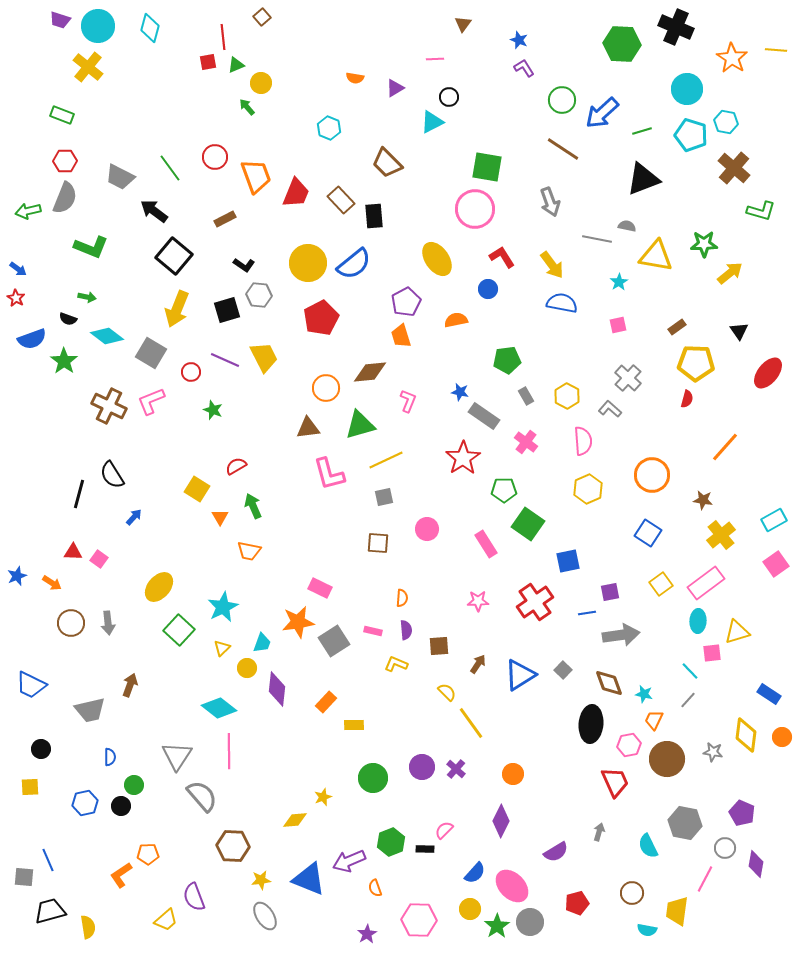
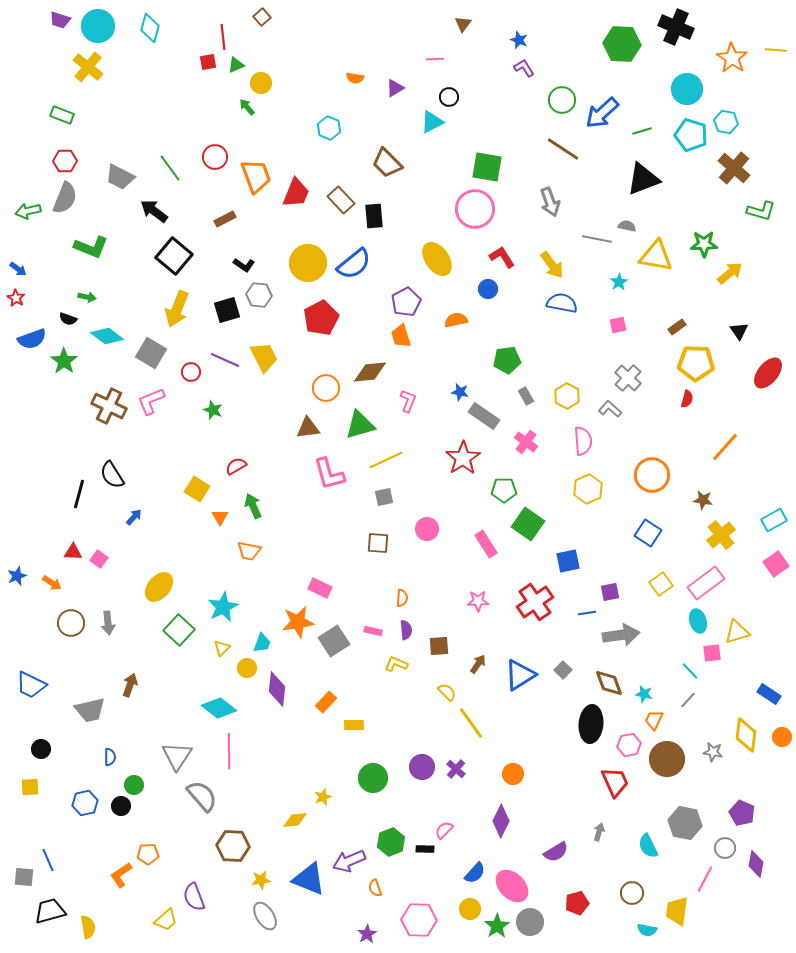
cyan ellipse at (698, 621): rotated 20 degrees counterclockwise
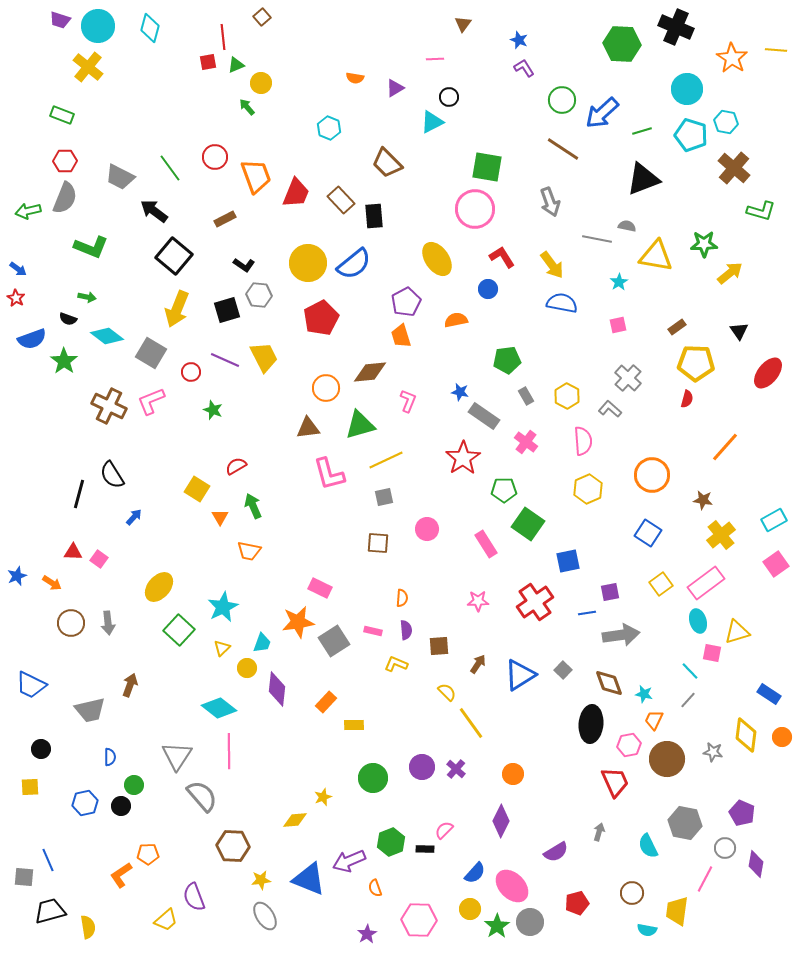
pink square at (712, 653): rotated 18 degrees clockwise
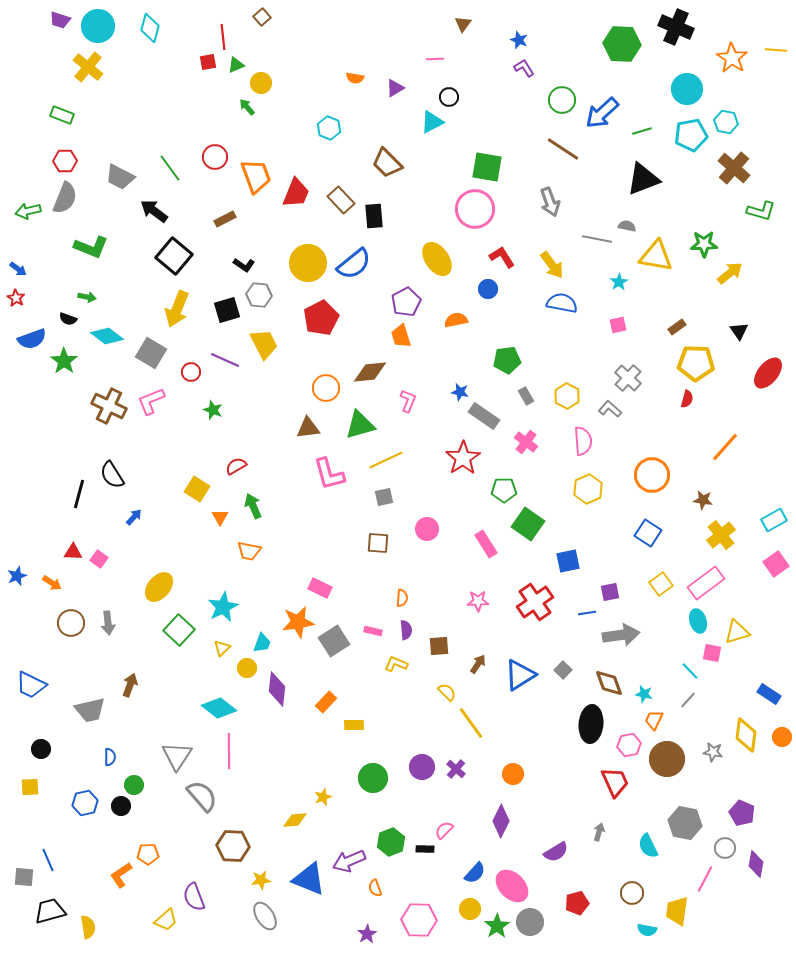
cyan pentagon at (691, 135): rotated 28 degrees counterclockwise
yellow trapezoid at (264, 357): moved 13 px up
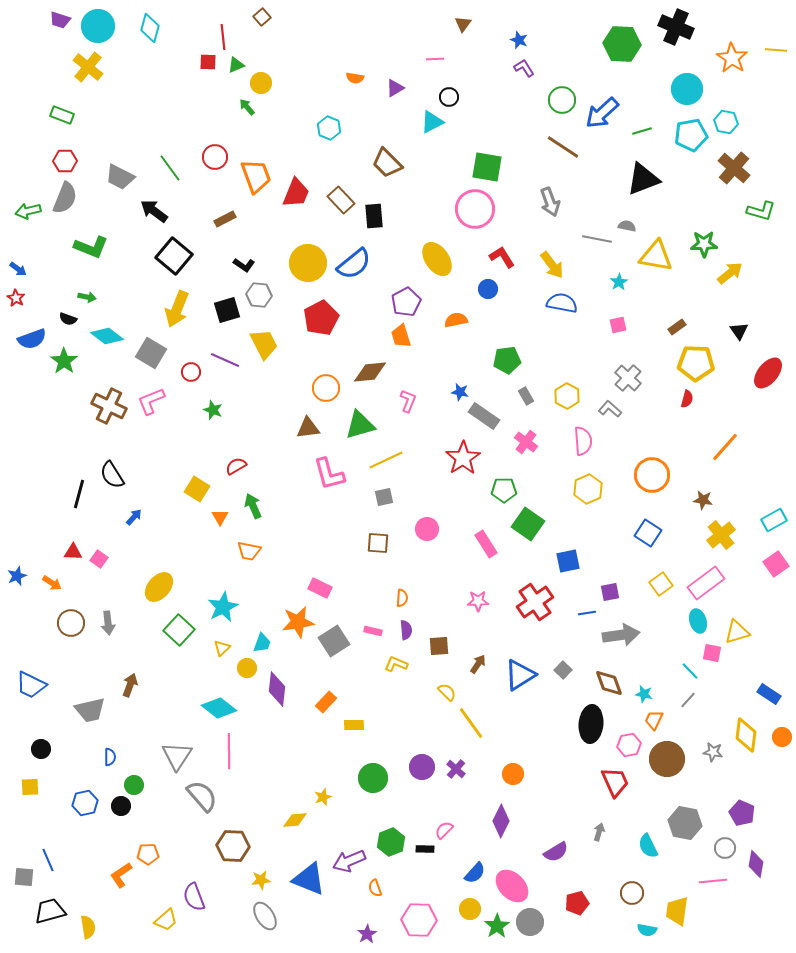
red square at (208, 62): rotated 12 degrees clockwise
brown line at (563, 149): moved 2 px up
pink line at (705, 879): moved 8 px right, 2 px down; rotated 56 degrees clockwise
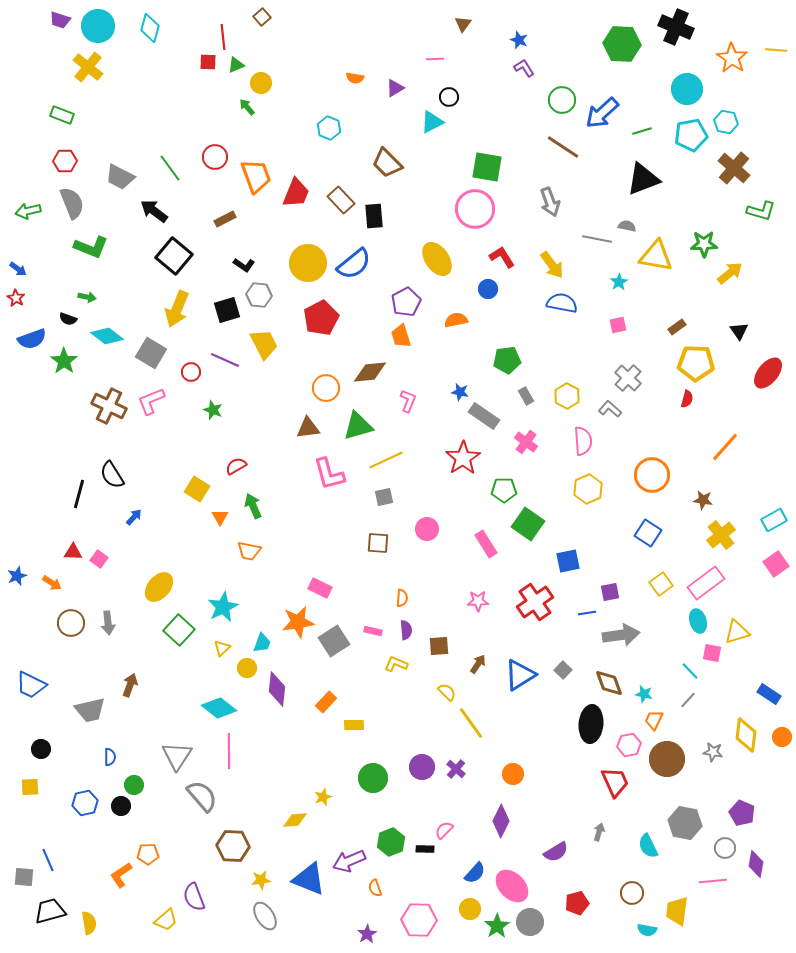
gray semicircle at (65, 198): moved 7 px right, 5 px down; rotated 44 degrees counterclockwise
green triangle at (360, 425): moved 2 px left, 1 px down
yellow semicircle at (88, 927): moved 1 px right, 4 px up
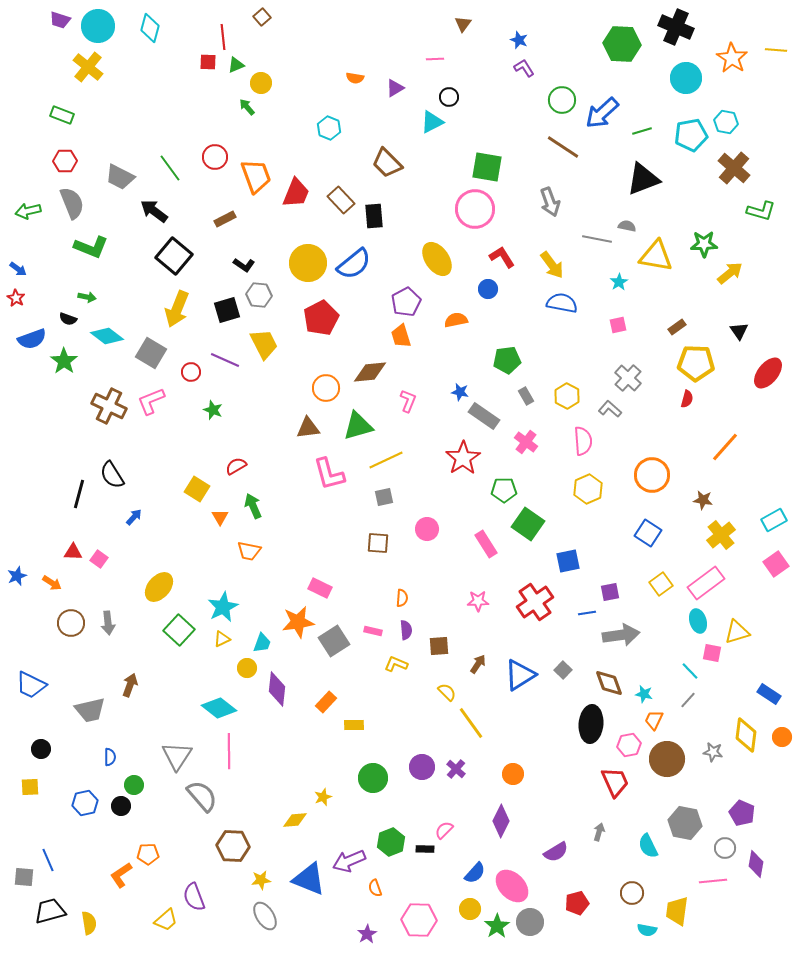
cyan circle at (687, 89): moved 1 px left, 11 px up
yellow triangle at (222, 648): moved 9 px up; rotated 18 degrees clockwise
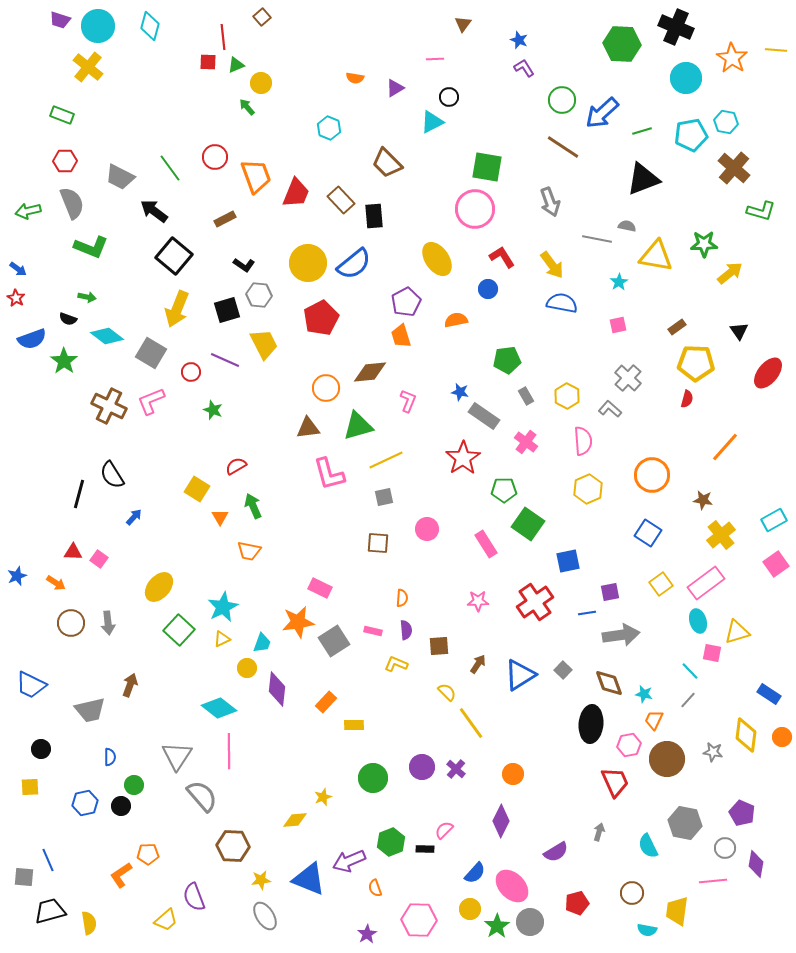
cyan diamond at (150, 28): moved 2 px up
orange arrow at (52, 583): moved 4 px right
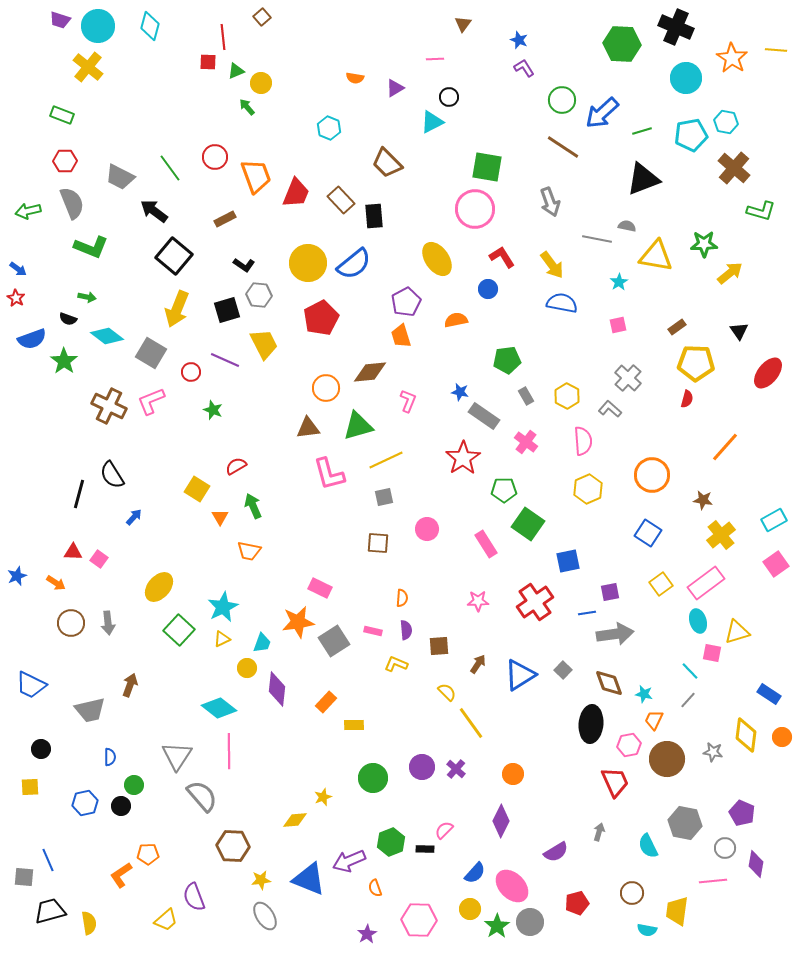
green triangle at (236, 65): moved 6 px down
gray arrow at (621, 635): moved 6 px left, 1 px up
